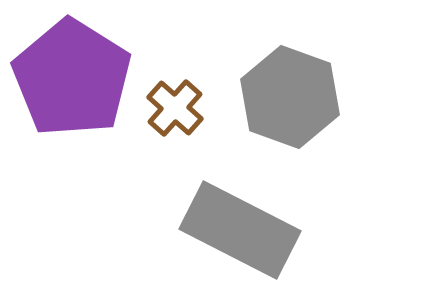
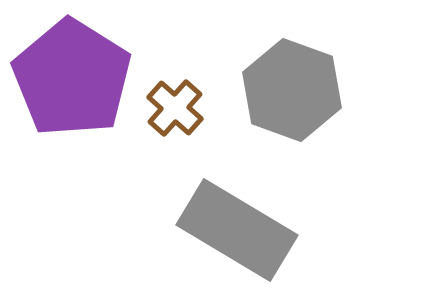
gray hexagon: moved 2 px right, 7 px up
gray rectangle: moved 3 px left; rotated 4 degrees clockwise
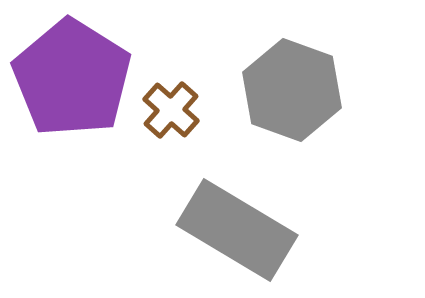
brown cross: moved 4 px left, 2 px down
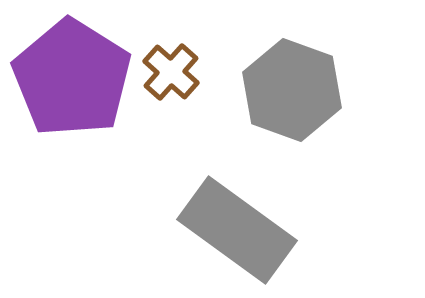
brown cross: moved 38 px up
gray rectangle: rotated 5 degrees clockwise
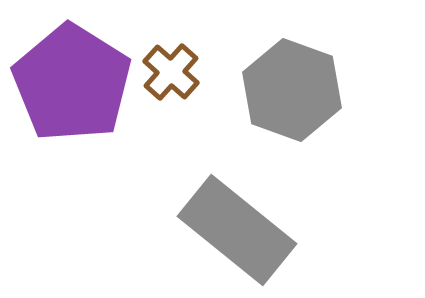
purple pentagon: moved 5 px down
gray rectangle: rotated 3 degrees clockwise
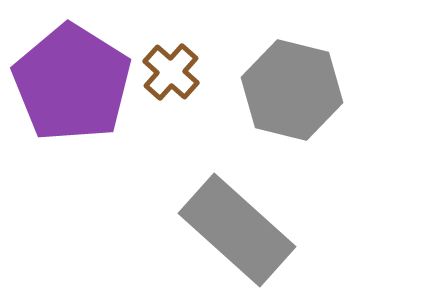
gray hexagon: rotated 6 degrees counterclockwise
gray rectangle: rotated 3 degrees clockwise
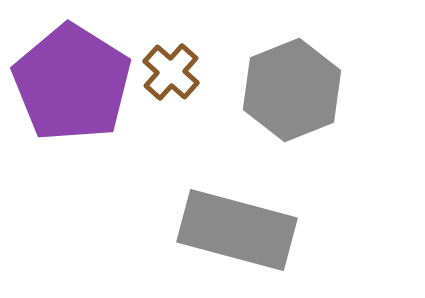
gray hexagon: rotated 24 degrees clockwise
gray rectangle: rotated 27 degrees counterclockwise
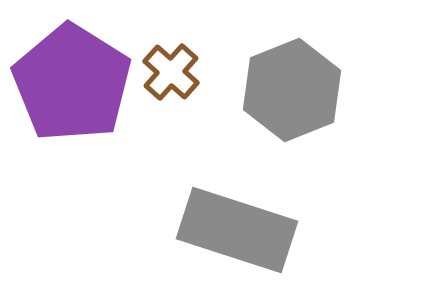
gray rectangle: rotated 3 degrees clockwise
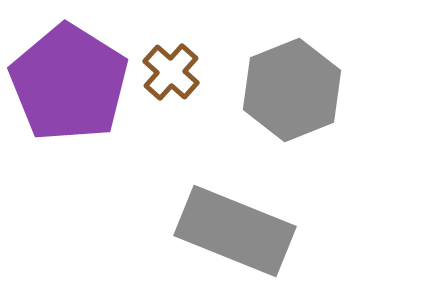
purple pentagon: moved 3 px left
gray rectangle: moved 2 px left, 1 px down; rotated 4 degrees clockwise
